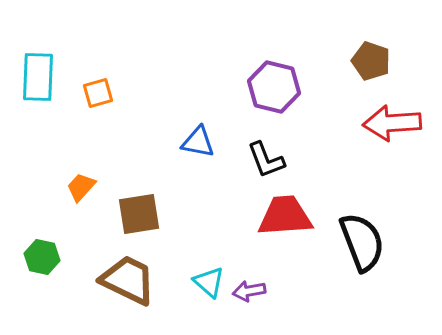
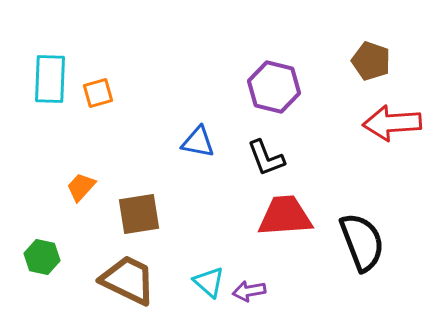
cyan rectangle: moved 12 px right, 2 px down
black L-shape: moved 2 px up
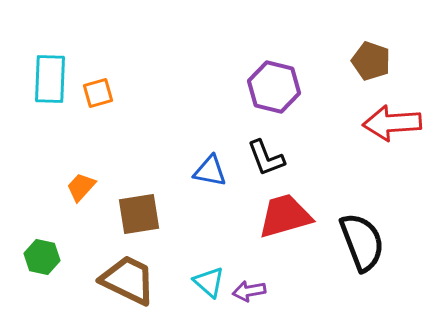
blue triangle: moved 12 px right, 29 px down
red trapezoid: rotated 12 degrees counterclockwise
